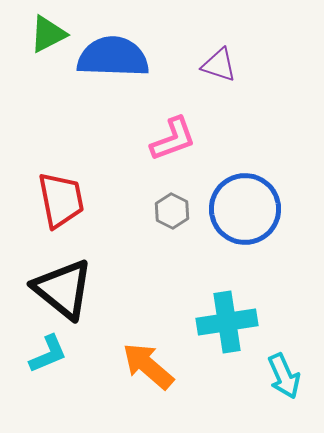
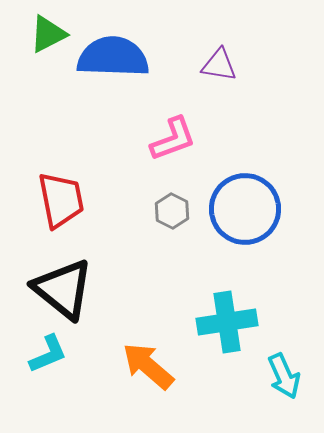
purple triangle: rotated 9 degrees counterclockwise
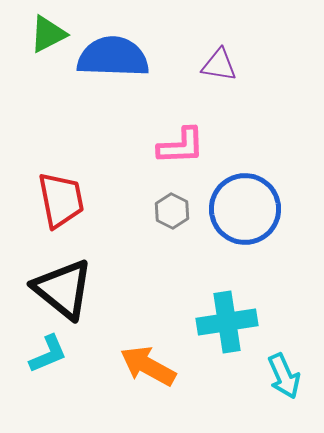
pink L-shape: moved 8 px right, 7 px down; rotated 18 degrees clockwise
orange arrow: rotated 12 degrees counterclockwise
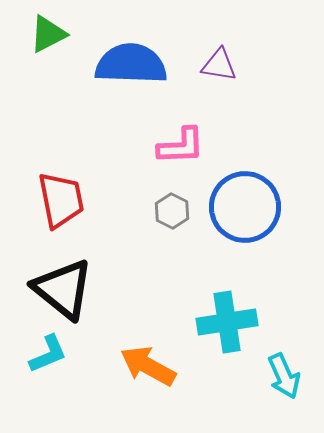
blue semicircle: moved 18 px right, 7 px down
blue circle: moved 2 px up
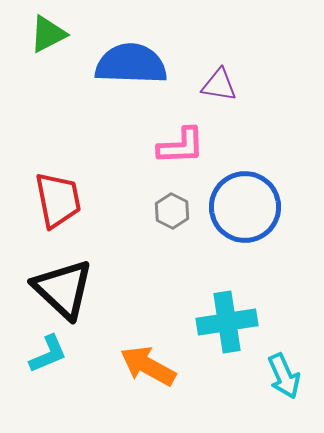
purple triangle: moved 20 px down
red trapezoid: moved 3 px left
black triangle: rotated 4 degrees clockwise
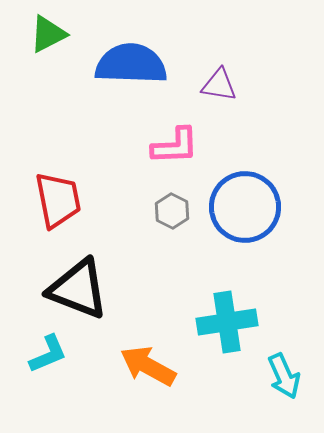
pink L-shape: moved 6 px left
black triangle: moved 15 px right; rotated 22 degrees counterclockwise
